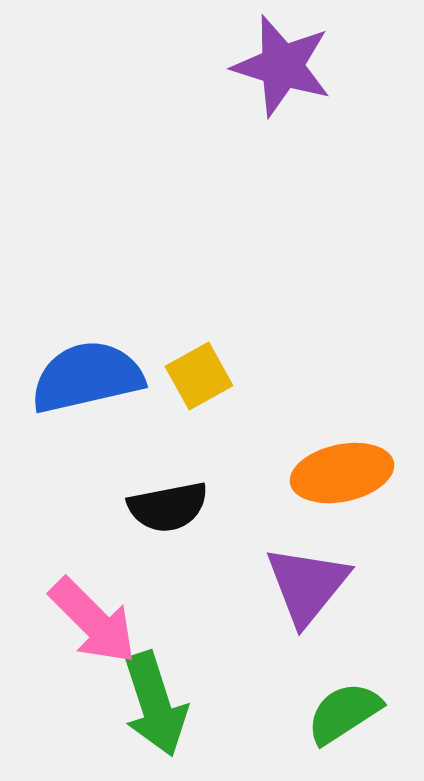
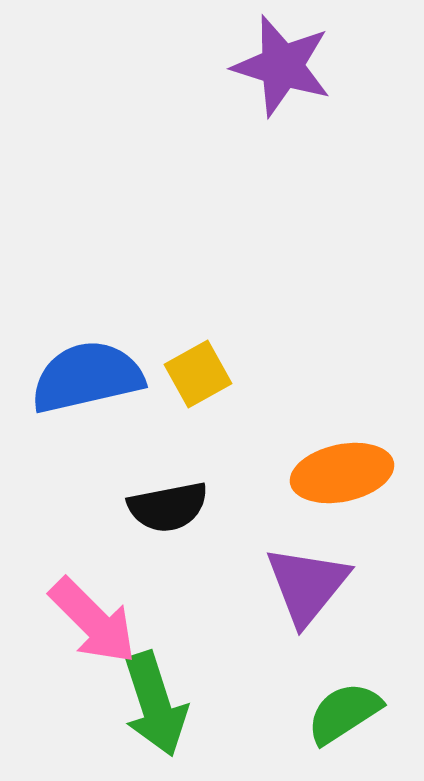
yellow square: moved 1 px left, 2 px up
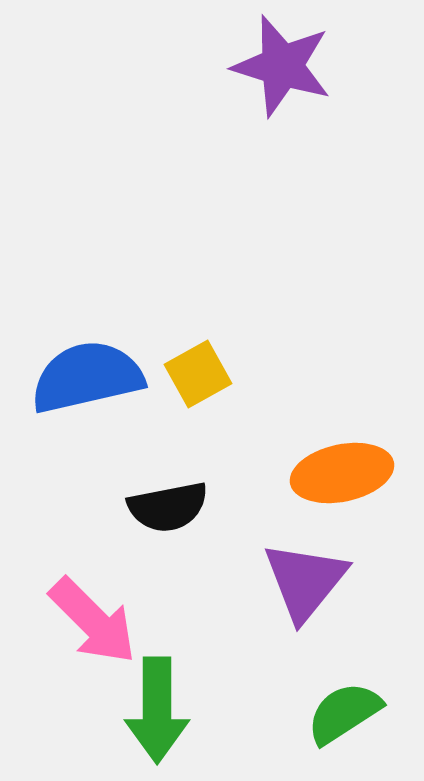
purple triangle: moved 2 px left, 4 px up
green arrow: moved 2 px right, 6 px down; rotated 18 degrees clockwise
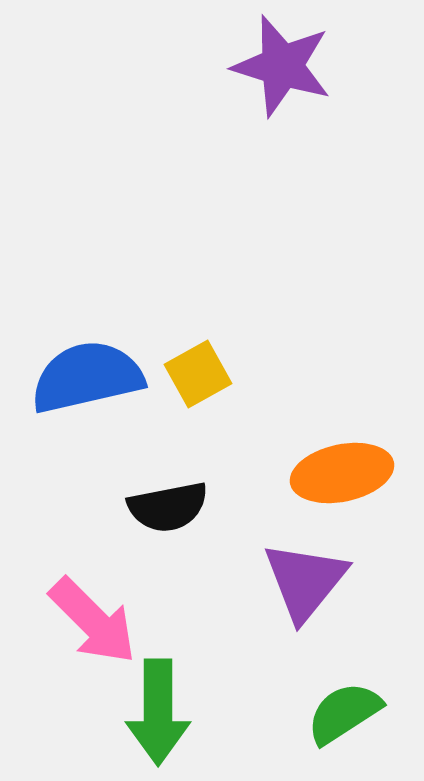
green arrow: moved 1 px right, 2 px down
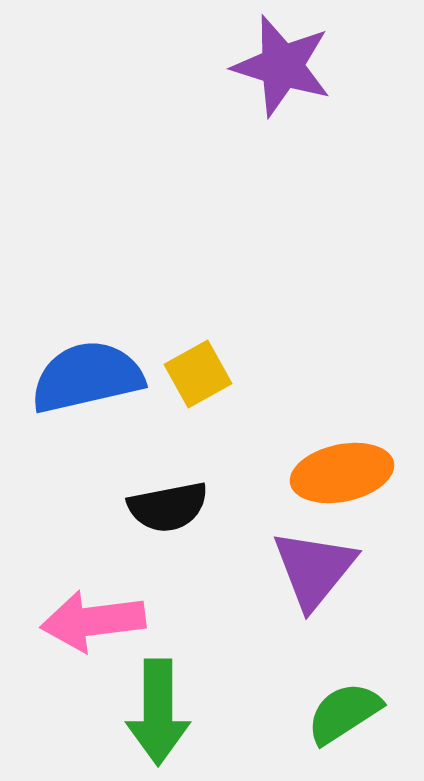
purple triangle: moved 9 px right, 12 px up
pink arrow: rotated 128 degrees clockwise
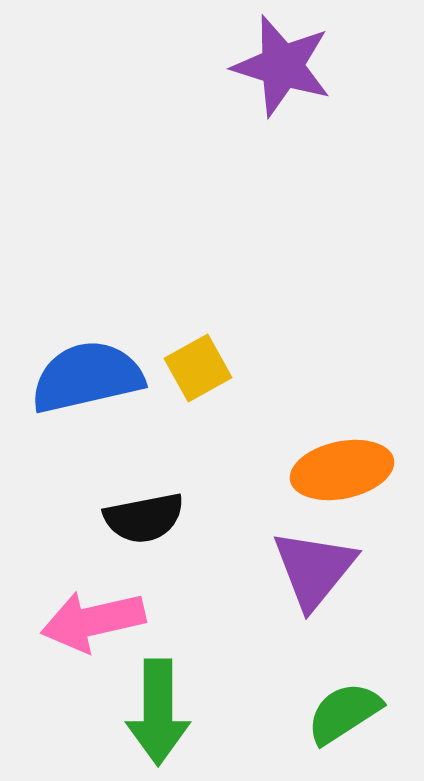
yellow square: moved 6 px up
orange ellipse: moved 3 px up
black semicircle: moved 24 px left, 11 px down
pink arrow: rotated 6 degrees counterclockwise
